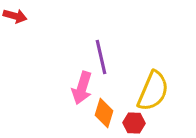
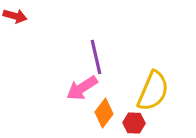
purple line: moved 5 px left
pink arrow: rotated 40 degrees clockwise
orange diamond: rotated 20 degrees clockwise
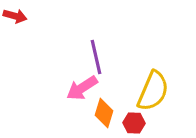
orange diamond: rotated 20 degrees counterclockwise
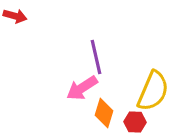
red hexagon: moved 1 px right, 1 px up
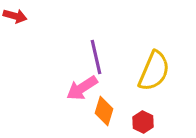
yellow semicircle: moved 1 px right, 20 px up
orange diamond: moved 2 px up
red hexagon: moved 8 px right; rotated 25 degrees clockwise
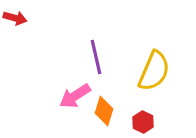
red arrow: moved 2 px down
pink arrow: moved 7 px left, 8 px down
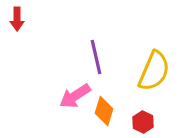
red arrow: moved 2 px right, 1 px down; rotated 75 degrees clockwise
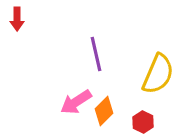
purple line: moved 3 px up
yellow semicircle: moved 4 px right, 3 px down
pink arrow: moved 1 px right, 6 px down
orange diamond: rotated 28 degrees clockwise
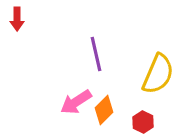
orange diamond: moved 1 px up
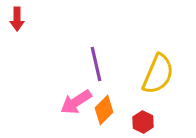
purple line: moved 10 px down
